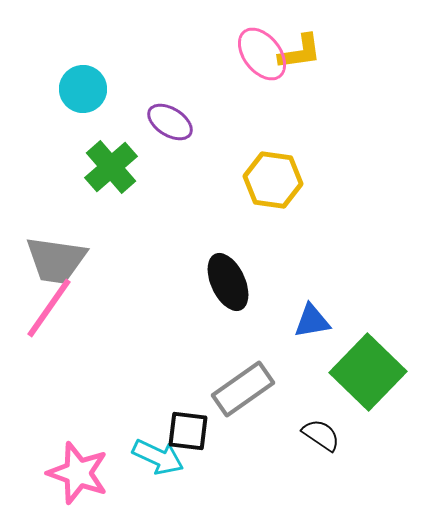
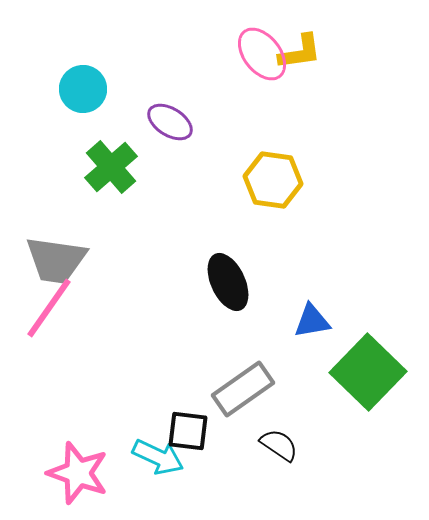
black semicircle: moved 42 px left, 10 px down
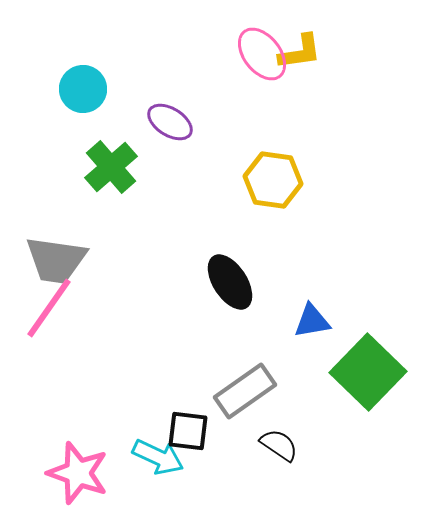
black ellipse: moved 2 px right; rotated 8 degrees counterclockwise
gray rectangle: moved 2 px right, 2 px down
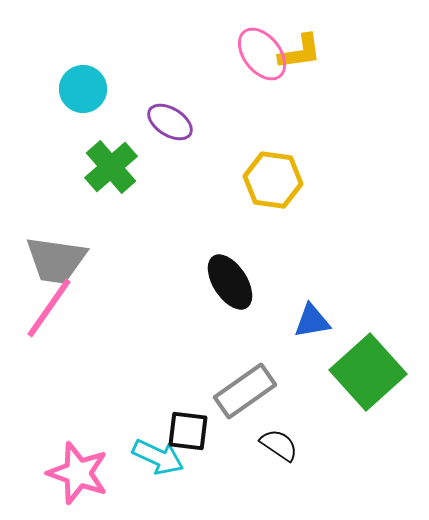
green square: rotated 4 degrees clockwise
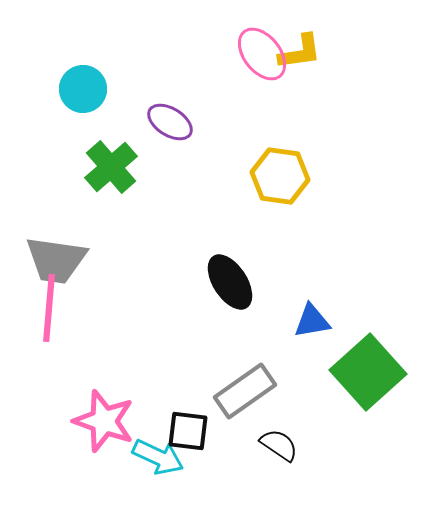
yellow hexagon: moved 7 px right, 4 px up
pink line: rotated 30 degrees counterclockwise
pink star: moved 26 px right, 52 px up
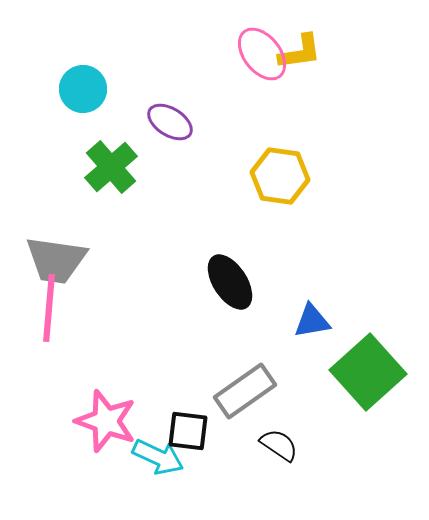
pink star: moved 2 px right
